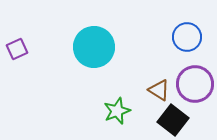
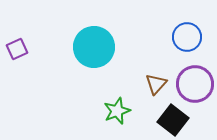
brown triangle: moved 3 px left, 6 px up; rotated 40 degrees clockwise
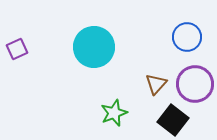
green star: moved 3 px left, 2 px down
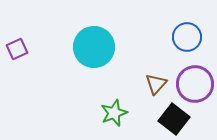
black square: moved 1 px right, 1 px up
